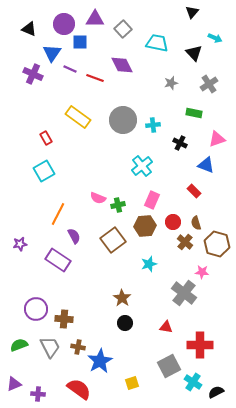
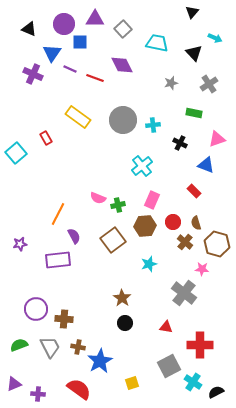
cyan square at (44, 171): moved 28 px left, 18 px up; rotated 10 degrees counterclockwise
purple rectangle at (58, 260): rotated 40 degrees counterclockwise
pink star at (202, 272): moved 3 px up
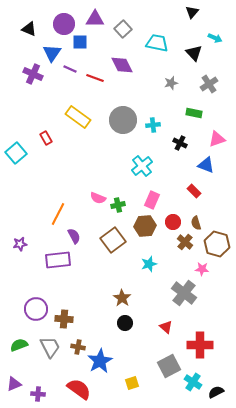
red triangle at (166, 327): rotated 32 degrees clockwise
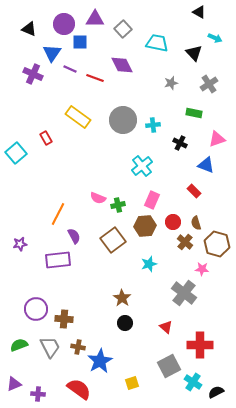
black triangle at (192, 12): moved 7 px right; rotated 40 degrees counterclockwise
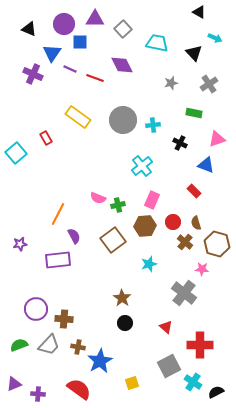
gray trapezoid at (50, 347): moved 1 px left, 2 px up; rotated 70 degrees clockwise
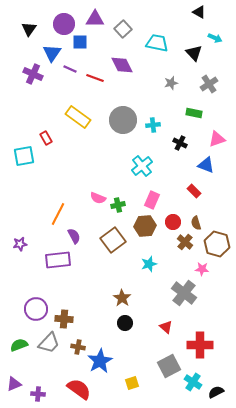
black triangle at (29, 29): rotated 42 degrees clockwise
cyan square at (16, 153): moved 8 px right, 3 px down; rotated 30 degrees clockwise
gray trapezoid at (49, 345): moved 2 px up
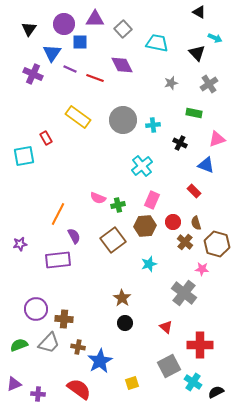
black triangle at (194, 53): moved 3 px right
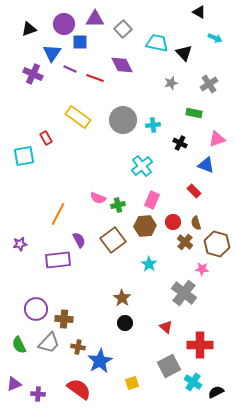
black triangle at (29, 29): rotated 35 degrees clockwise
black triangle at (197, 53): moved 13 px left
purple semicircle at (74, 236): moved 5 px right, 4 px down
cyan star at (149, 264): rotated 21 degrees counterclockwise
green semicircle at (19, 345): rotated 96 degrees counterclockwise
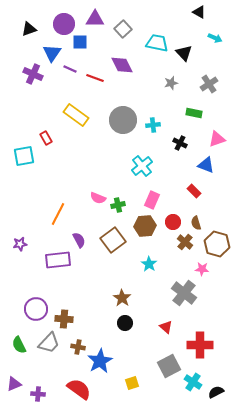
yellow rectangle at (78, 117): moved 2 px left, 2 px up
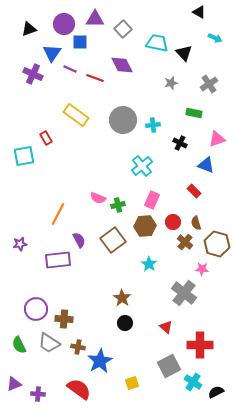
gray trapezoid at (49, 343): rotated 80 degrees clockwise
